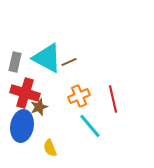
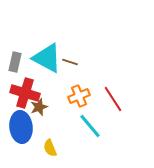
brown line: moved 1 px right; rotated 42 degrees clockwise
red line: rotated 20 degrees counterclockwise
blue ellipse: moved 1 px left, 1 px down; rotated 16 degrees counterclockwise
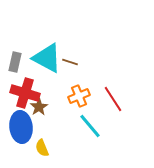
brown star: rotated 12 degrees counterclockwise
yellow semicircle: moved 8 px left
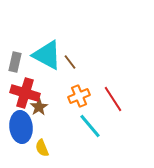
cyan triangle: moved 3 px up
brown line: rotated 35 degrees clockwise
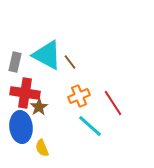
red cross: rotated 8 degrees counterclockwise
red line: moved 4 px down
cyan line: rotated 8 degrees counterclockwise
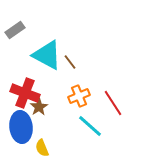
gray rectangle: moved 32 px up; rotated 42 degrees clockwise
red cross: rotated 12 degrees clockwise
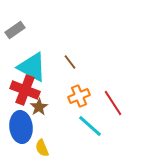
cyan triangle: moved 15 px left, 12 px down
red cross: moved 3 px up
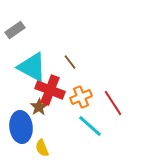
red cross: moved 25 px right
orange cross: moved 2 px right, 1 px down
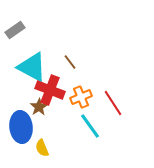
cyan line: rotated 12 degrees clockwise
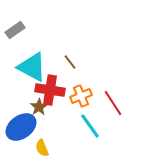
red cross: rotated 12 degrees counterclockwise
orange cross: moved 1 px up
blue ellipse: rotated 60 degrees clockwise
